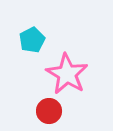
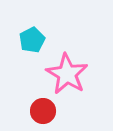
red circle: moved 6 px left
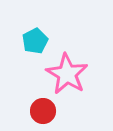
cyan pentagon: moved 3 px right, 1 px down
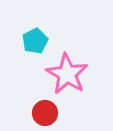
red circle: moved 2 px right, 2 px down
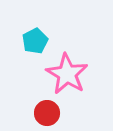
red circle: moved 2 px right
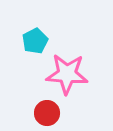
pink star: rotated 27 degrees counterclockwise
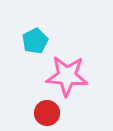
pink star: moved 2 px down
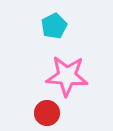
cyan pentagon: moved 19 px right, 15 px up
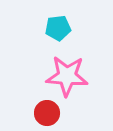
cyan pentagon: moved 4 px right, 2 px down; rotated 20 degrees clockwise
